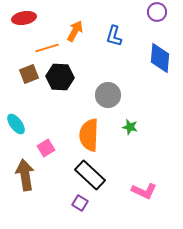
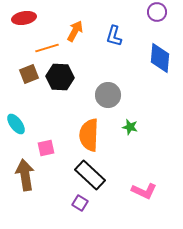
pink square: rotated 18 degrees clockwise
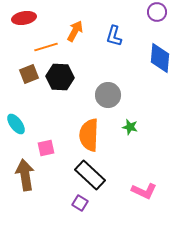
orange line: moved 1 px left, 1 px up
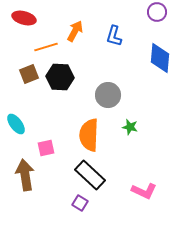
red ellipse: rotated 25 degrees clockwise
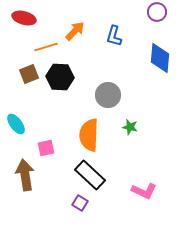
orange arrow: rotated 15 degrees clockwise
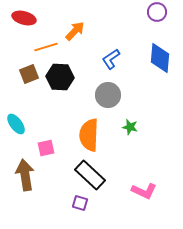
blue L-shape: moved 3 px left, 23 px down; rotated 40 degrees clockwise
purple square: rotated 14 degrees counterclockwise
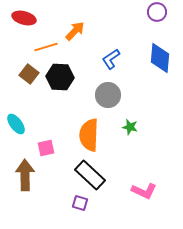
brown square: rotated 30 degrees counterclockwise
brown arrow: rotated 8 degrees clockwise
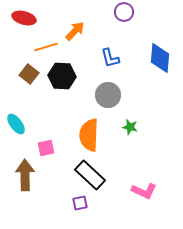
purple circle: moved 33 px left
blue L-shape: moved 1 px left, 1 px up; rotated 70 degrees counterclockwise
black hexagon: moved 2 px right, 1 px up
purple square: rotated 28 degrees counterclockwise
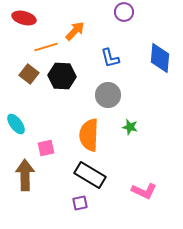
black rectangle: rotated 12 degrees counterclockwise
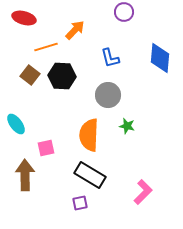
orange arrow: moved 1 px up
brown square: moved 1 px right, 1 px down
green star: moved 3 px left, 1 px up
pink L-shape: moved 1 px left, 1 px down; rotated 70 degrees counterclockwise
